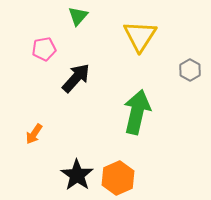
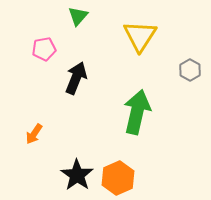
black arrow: rotated 20 degrees counterclockwise
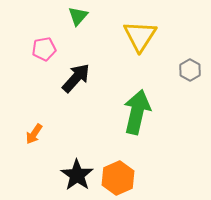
black arrow: rotated 20 degrees clockwise
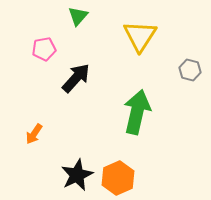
gray hexagon: rotated 15 degrees counterclockwise
black star: rotated 12 degrees clockwise
